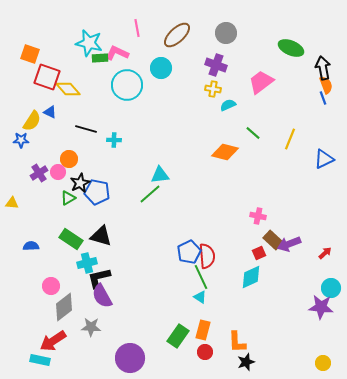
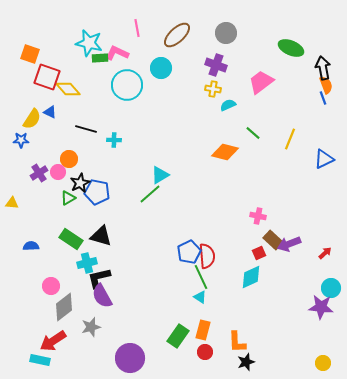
yellow semicircle at (32, 121): moved 2 px up
cyan triangle at (160, 175): rotated 24 degrees counterclockwise
gray star at (91, 327): rotated 18 degrees counterclockwise
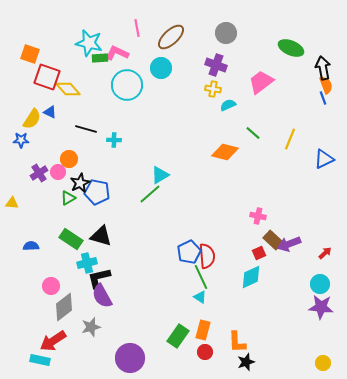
brown ellipse at (177, 35): moved 6 px left, 2 px down
cyan circle at (331, 288): moved 11 px left, 4 px up
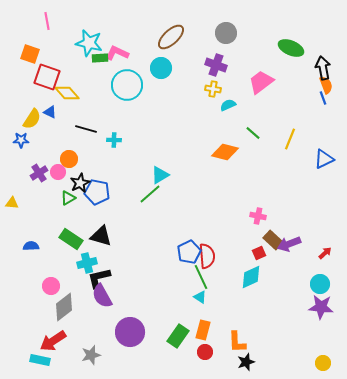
pink line at (137, 28): moved 90 px left, 7 px up
yellow diamond at (68, 89): moved 1 px left, 4 px down
gray star at (91, 327): moved 28 px down
purple circle at (130, 358): moved 26 px up
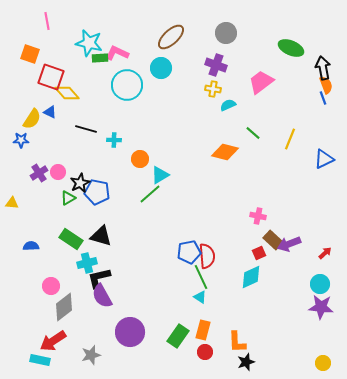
red square at (47, 77): moved 4 px right
orange circle at (69, 159): moved 71 px right
blue pentagon at (189, 252): rotated 15 degrees clockwise
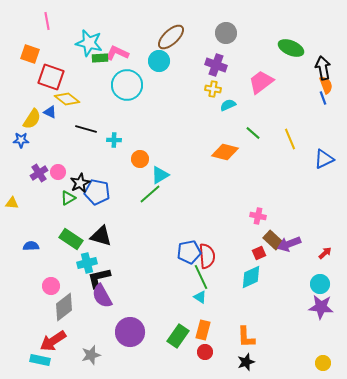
cyan circle at (161, 68): moved 2 px left, 7 px up
yellow diamond at (67, 93): moved 6 px down; rotated 10 degrees counterclockwise
yellow line at (290, 139): rotated 45 degrees counterclockwise
orange L-shape at (237, 342): moved 9 px right, 5 px up
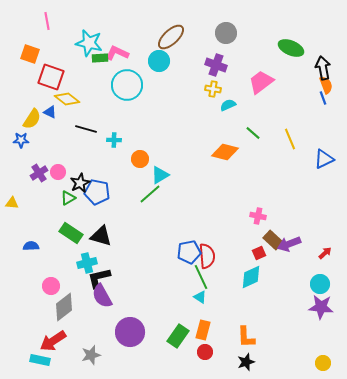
green rectangle at (71, 239): moved 6 px up
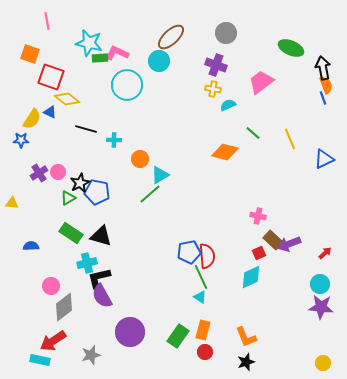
orange L-shape at (246, 337): rotated 20 degrees counterclockwise
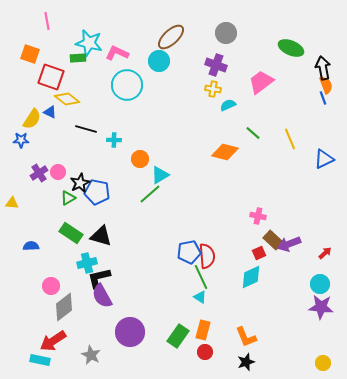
green rectangle at (100, 58): moved 22 px left
gray star at (91, 355): rotated 30 degrees counterclockwise
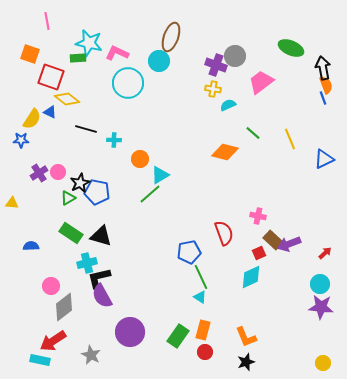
gray circle at (226, 33): moved 9 px right, 23 px down
brown ellipse at (171, 37): rotated 28 degrees counterclockwise
cyan circle at (127, 85): moved 1 px right, 2 px up
red semicircle at (207, 256): moved 17 px right, 23 px up; rotated 15 degrees counterclockwise
